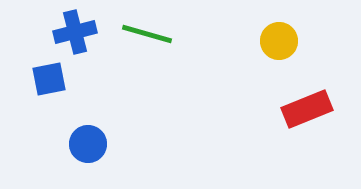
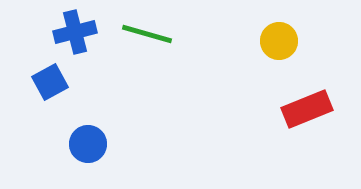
blue square: moved 1 px right, 3 px down; rotated 18 degrees counterclockwise
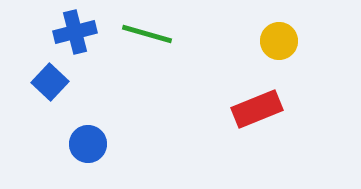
blue square: rotated 18 degrees counterclockwise
red rectangle: moved 50 px left
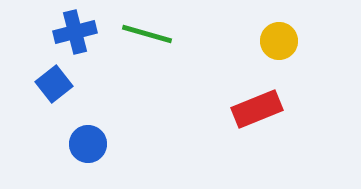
blue square: moved 4 px right, 2 px down; rotated 9 degrees clockwise
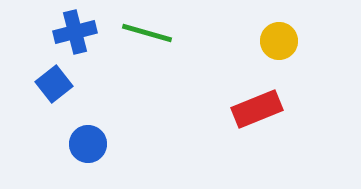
green line: moved 1 px up
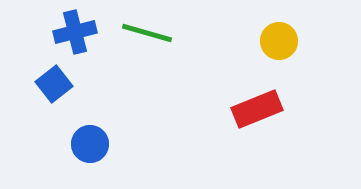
blue circle: moved 2 px right
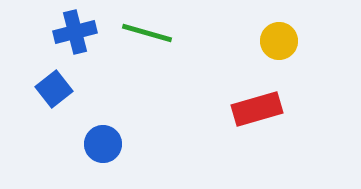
blue square: moved 5 px down
red rectangle: rotated 6 degrees clockwise
blue circle: moved 13 px right
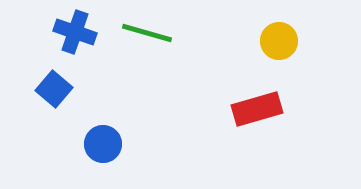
blue cross: rotated 33 degrees clockwise
blue square: rotated 12 degrees counterclockwise
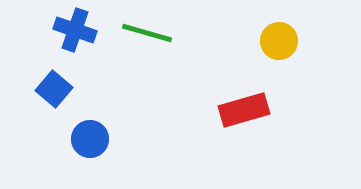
blue cross: moved 2 px up
red rectangle: moved 13 px left, 1 px down
blue circle: moved 13 px left, 5 px up
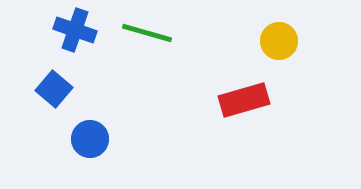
red rectangle: moved 10 px up
